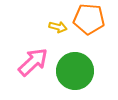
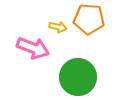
pink arrow: moved 14 px up; rotated 64 degrees clockwise
green circle: moved 3 px right, 6 px down
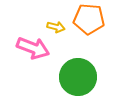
yellow arrow: moved 2 px left
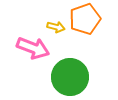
orange pentagon: moved 4 px left; rotated 24 degrees counterclockwise
green circle: moved 8 px left
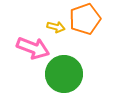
green circle: moved 6 px left, 3 px up
